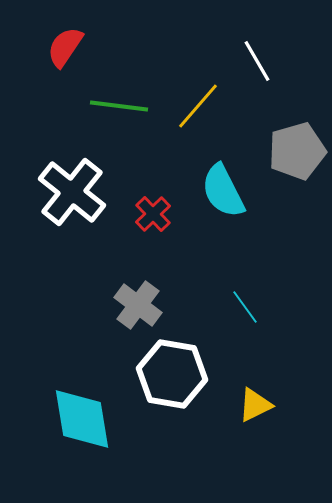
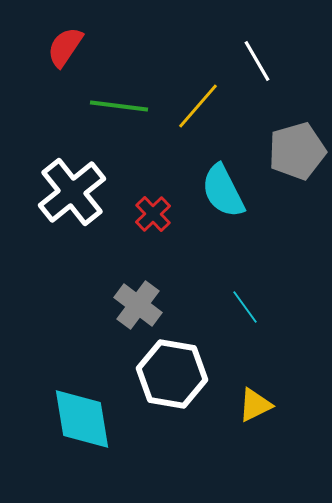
white cross: rotated 12 degrees clockwise
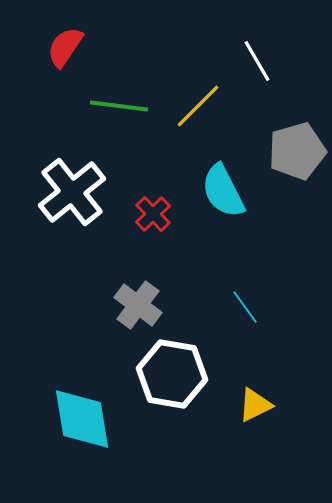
yellow line: rotated 4 degrees clockwise
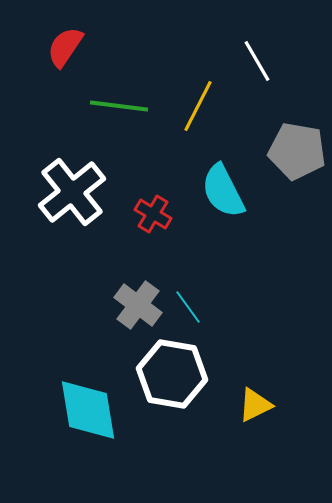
yellow line: rotated 18 degrees counterclockwise
gray pentagon: rotated 26 degrees clockwise
red cross: rotated 15 degrees counterclockwise
cyan line: moved 57 px left
cyan diamond: moved 6 px right, 9 px up
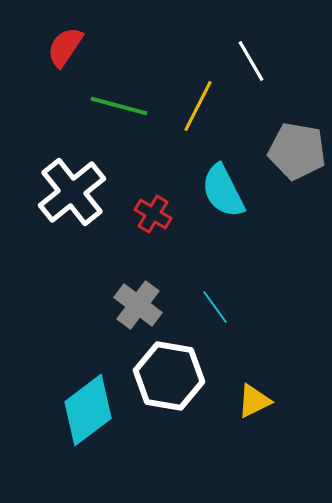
white line: moved 6 px left
green line: rotated 8 degrees clockwise
cyan line: moved 27 px right
white hexagon: moved 3 px left, 2 px down
yellow triangle: moved 1 px left, 4 px up
cyan diamond: rotated 62 degrees clockwise
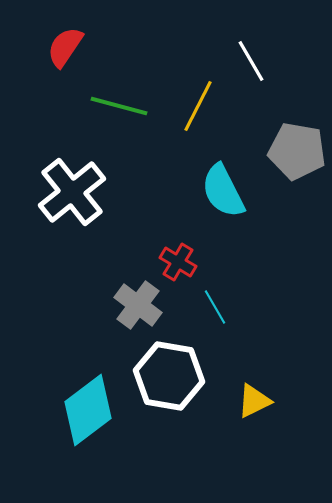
red cross: moved 25 px right, 48 px down
cyan line: rotated 6 degrees clockwise
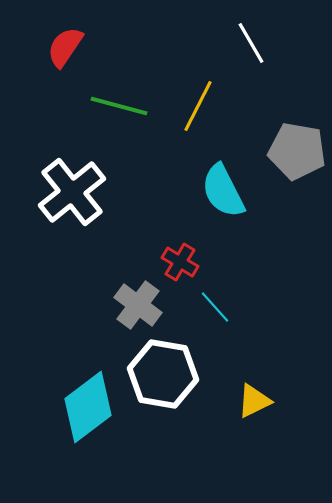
white line: moved 18 px up
red cross: moved 2 px right
cyan line: rotated 12 degrees counterclockwise
white hexagon: moved 6 px left, 2 px up
cyan diamond: moved 3 px up
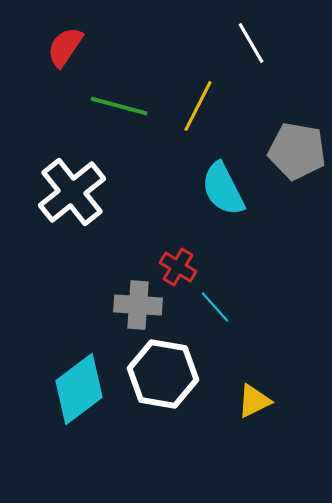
cyan semicircle: moved 2 px up
red cross: moved 2 px left, 5 px down
gray cross: rotated 33 degrees counterclockwise
cyan diamond: moved 9 px left, 18 px up
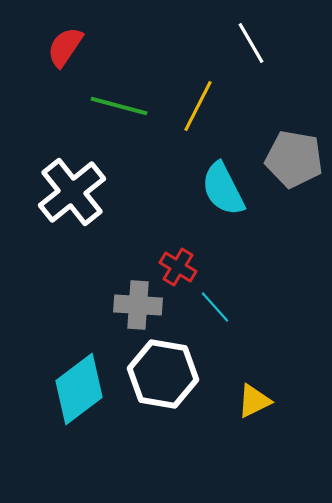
gray pentagon: moved 3 px left, 8 px down
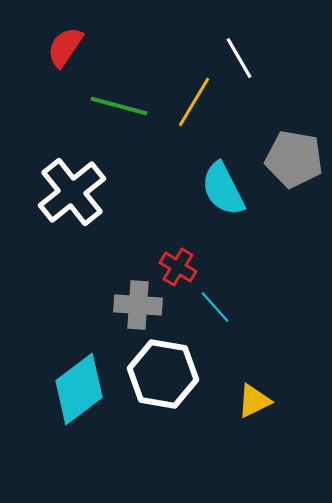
white line: moved 12 px left, 15 px down
yellow line: moved 4 px left, 4 px up; rotated 4 degrees clockwise
